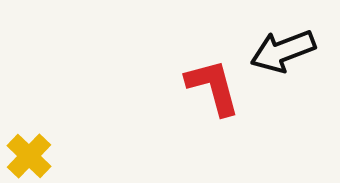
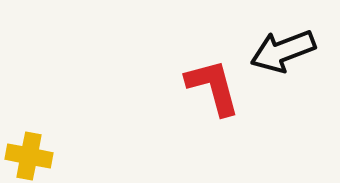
yellow cross: rotated 33 degrees counterclockwise
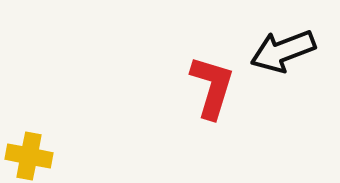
red L-shape: moved 1 px left; rotated 32 degrees clockwise
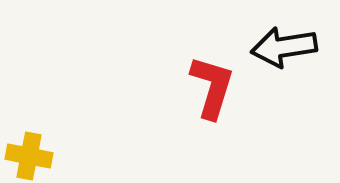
black arrow: moved 1 px right, 4 px up; rotated 12 degrees clockwise
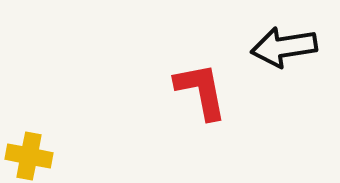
red L-shape: moved 11 px left, 4 px down; rotated 28 degrees counterclockwise
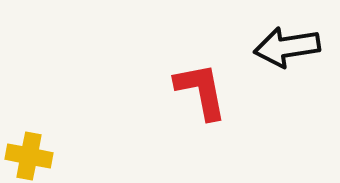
black arrow: moved 3 px right
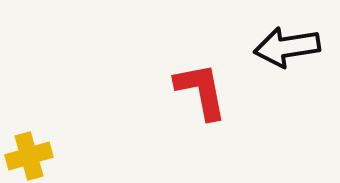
yellow cross: rotated 27 degrees counterclockwise
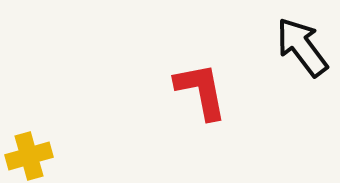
black arrow: moved 15 px right; rotated 62 degrees clockwise
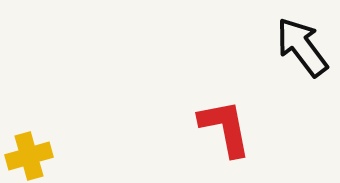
red L-shape: moved 24 px right, 37 px down
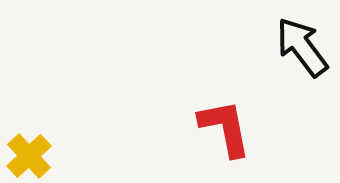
yellow cross: rotated 27 degrees counterclockwise
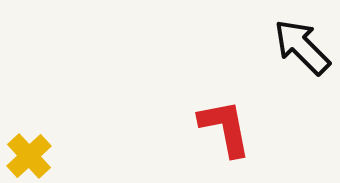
black arrow: rotated 8 degrees counterclockwise
